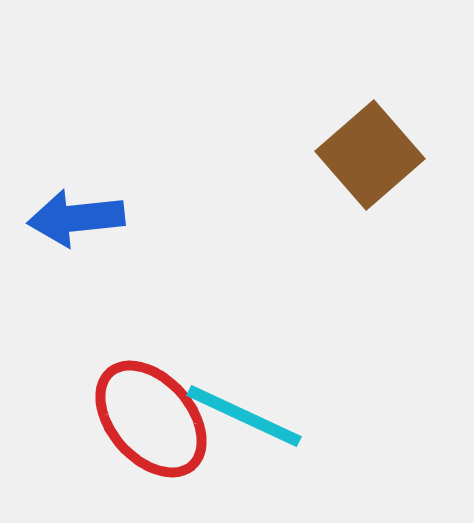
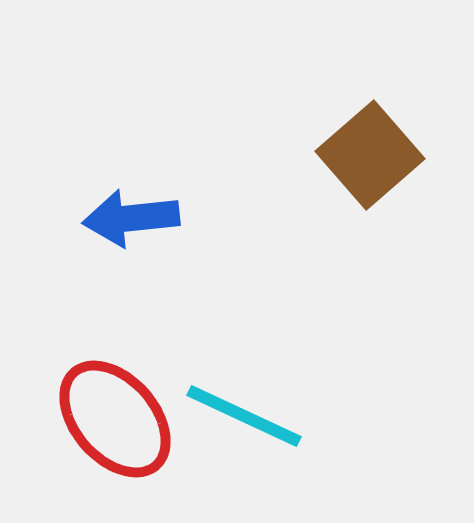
blue arrow: moved 55 px right
red ellipse: moved 36 px left
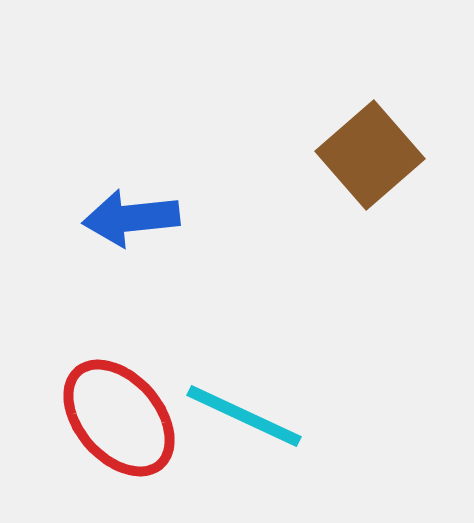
red ellipse: moved 4 px right, 1 px up
